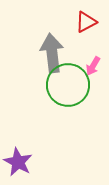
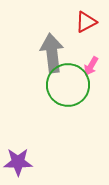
pink arrow: moved 2 px left
purple star: rotated 28 degrees counterclockwise
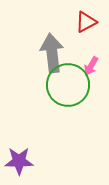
purple star: moved 1 px right, 1 px up
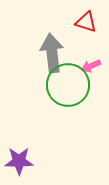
red triangle: rotated 45 degrees clockwise
pink arrow: rotated 36 degrees clockwise
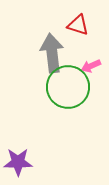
red triangle: moved 8 px left, 3 px down
green circle: moved 2 px down
purple star: moved 1 px left, 1 px down
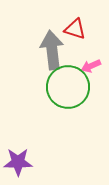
red triangle: moved 3 px left, 4 px down
gray arrow: moved 3 px up
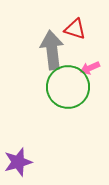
pink arrow: moved 1 px left, 2 px down
purple star: rotated 16 degrees counterclockwise
